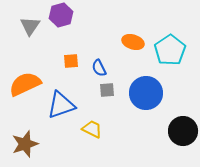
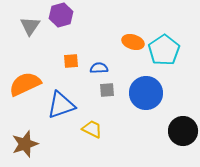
cyan pentagon: moved 6 px left
blue semicircle: rotated 114 degrees clockwise
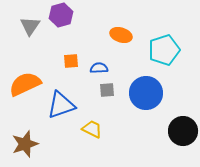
orange ellipse: moved 12 px left, 7 px up
cyan pentagon: rotated 16 degrees clockwise
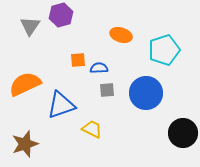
orange square: moved 7 px right, 1 px up
black circle: moved 2 px down
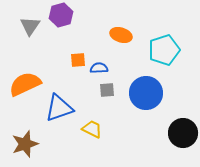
blue triangle: moved 2 px left, 3 px down
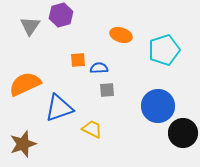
blue circle: moved 12 px right, 13 px down
brown star: moved 2 px left
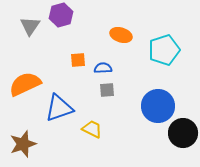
blue semicircle: moved 4 px right
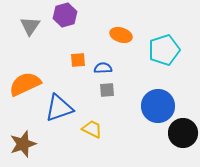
purple hexagon: moved 4 px right
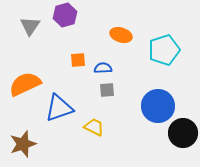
yellow trapezoid: moved 2 px right, 2 px up
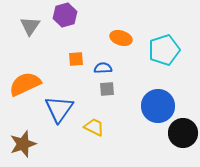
orange ellipse: moved 3 px down
orange square: moved 2 px left, 1 px up
gray square: moved 1 px up
blue triangle: moved 1 px down; rotated 36 degrees counterclockwise
